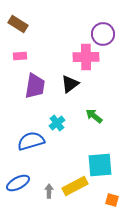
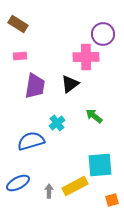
orange square: rotated 32 degrees counterclockwise
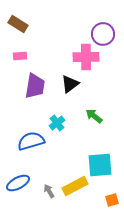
gray arrow: rotated 32 degrees counterclockwise
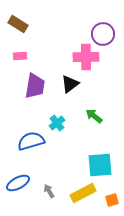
yellow rectangle: moved 8 px right, 7 px down
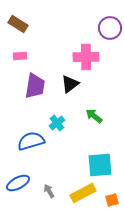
purple circle: moved 7 px right, 6 px up
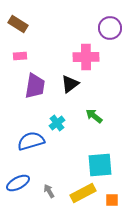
orange square: rotated 16 degrees clockwise
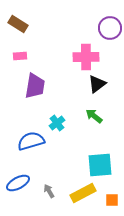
black triangle: moved 27 px right
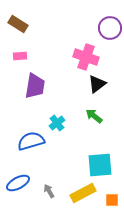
pink cross: rotated 20 degrees clockwise
